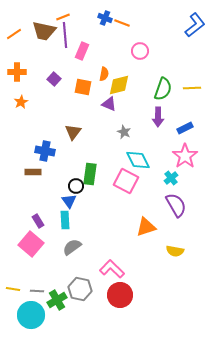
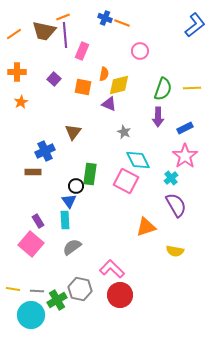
blue cross at (45, 151): rotated 36 degrees counterclockwise
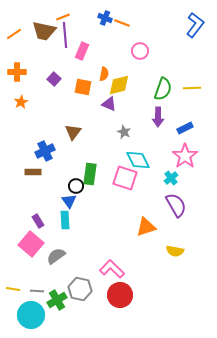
blue L-shape at (195, 25): rotated 15 degrees counterclockwise
pink square at (126, 181): moved 1 px left, 3 px up; rotated 10 degrees counterclockwise
gray semicircle at (72, 247): moved 16 px left, 9 px down
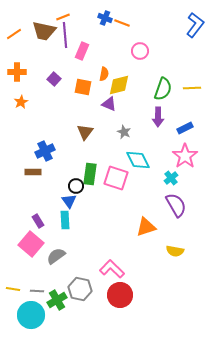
brown triangle at (73, 132): moved 12 px right
pink square at (125, 178): moved 9 px left
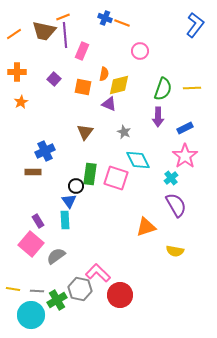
pink L-shape at (112, 269): moved 14 px left, 4 px down
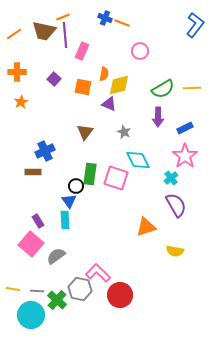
green semicircle at (163, 89): rotated 40 degrees clockwise
green cross at (57, 300): rotated 18 degrees counterclockwise
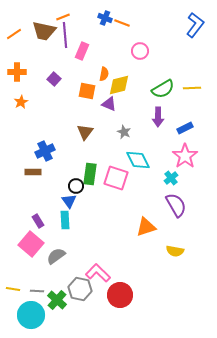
orange square at (83, 87): moved 4 px right, 4 px down
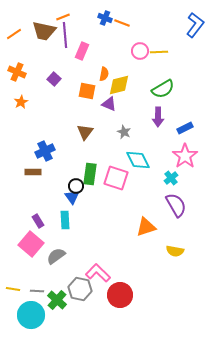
orange cross at (17, 72): rotated 24 degrees clockwise
yellow line at (192, 88): moved 33 px left, 36 px up
blue triangle at (69, 201): moved 3 px right, 4 px up
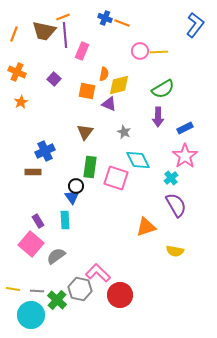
orange line at (14, 34): rotated 35 degrees counterclockwise
green rectangle at (90, 174): moved 7 px up
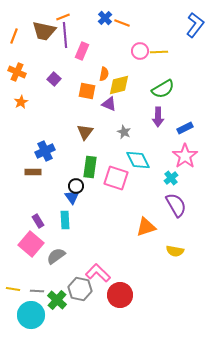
blue cross at (105, 18): rotated 24 degrees clockwise
orange line at (14, 34): moved 2 px down
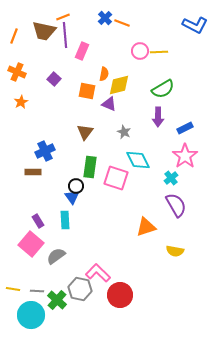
blue L-shape at (195, 25): rotated 80 degrees clockwise
